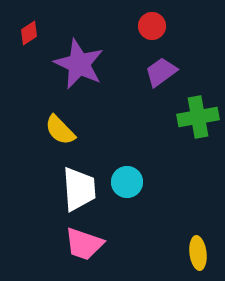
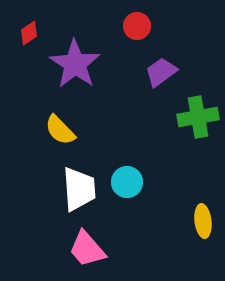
red circle: moved 15 px left
purple star: moved 4 px left; rotated 9 degrees clockwise
pink trapezoid: moved 3 px right, 5 px down; rotated 30 degrees clockwise
yellow ellipse: moved 5 px right, 32 px up
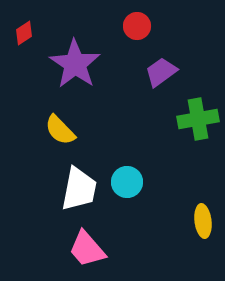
red diamond: moved 5 px left
green cross: moved 2 px down
white trapezoid: rotated 15 degrees clockwise
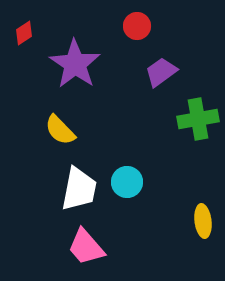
pink trapezoid: moved 1 px left, 2 px up
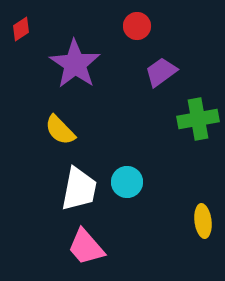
red diamond: moved 3 px left, 4 px up
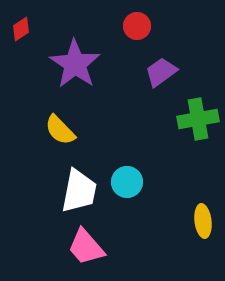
white trapezoid: moved 2 px down
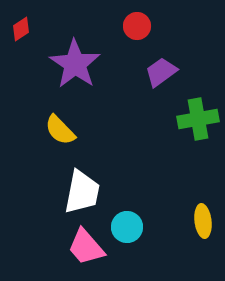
cyan circle: moved 45 px down
white trapezoid: moved 3 px right, 1 px down
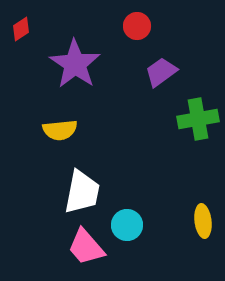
yellow semicircle: rotated 52 degrees counterclockwise
cyan circle: moved 2 px up
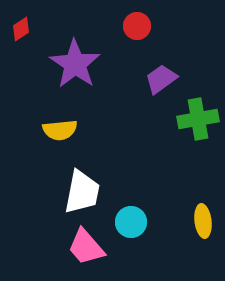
purple trapezoid: moved 7 px down
cyan circle: moved 4 px right, 3 px up
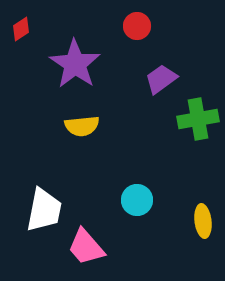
yellow semicircle: moved 22 px right, 4 px up
white trapezoid: moved 38 px left, 18 px down
cyan circle: moved 6 px right, 22 px up
